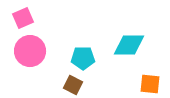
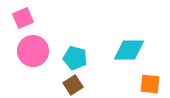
cyan diamond: moved 5 px down
pink circle: moved 3 px right
cyan pentagon: moved 8 px left; rotated 15 degrees clockwise
brown square: rotated 30 degrees clockwise
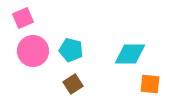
cyan diamond: moved 1 px right, 4 px down
cyan pentagon: moved 4 px left, 8 px up
brown square: moved 1 px up
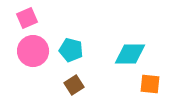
pink square: moved 4 px right
brown square: moved 1 px right, 1 px down
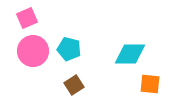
cyan pentagon: moved 2 px left, 1 px up
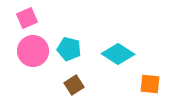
cyan diamond: moved 12 px left; rotated 32 degrees clockwise
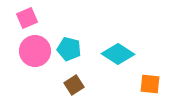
pink circle: moved 2 px right
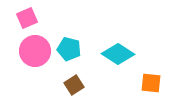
orange square: moved 1 px right, 1 px up
